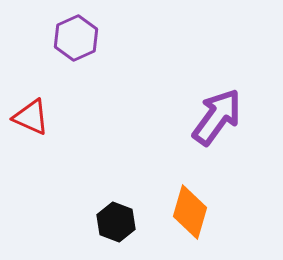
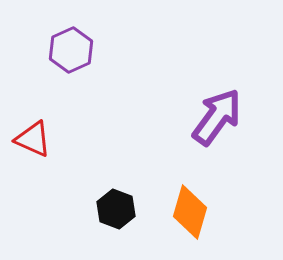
purple hexagon: moved 5 px left, 12 px down
red triangle: moved 2 px right, 22 px down
black hexagon: moved 13 px up
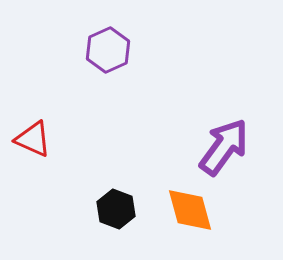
purple hexagon: moved 37 px right
purple arrow: moved 7 px right, 30 px down
orange diamond: moved 2 px up; rotated 32 degrees counterclockwise
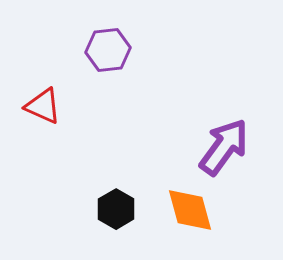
purple hexagon: rotated 18 degrees clockwise
red triangle: moved 10 px right, 33 px up
black hexagon: rotated 9 degrees clockwise
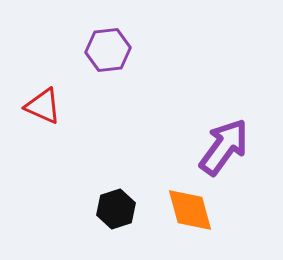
black hexagon: rotated 12 degrees clockwise
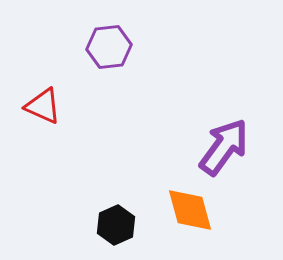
purple hexagon: moved 1 px right, 3 px up
black hexagon: moved 16 px down; rotated 6 degrees counterclockwise
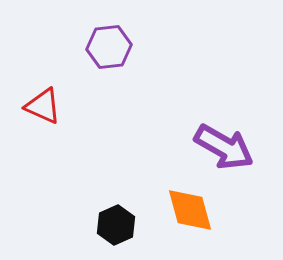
purple arrow: rotated 84 degrees clockwise
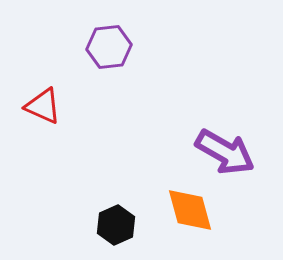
purple arrow: moved 1 px right, 5 px down
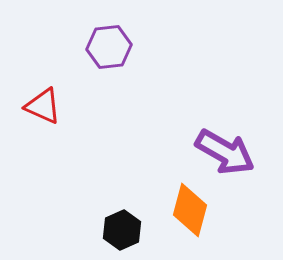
orange diamond: rotated 30 degrees clockwise
black hexagon: moved 6 px right, 5 px down
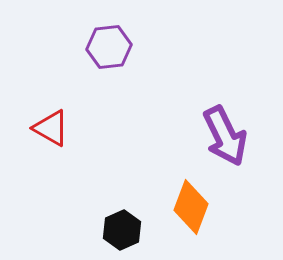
red triangle: moved 8 px right, 22 px down; rotated 6 degrees clockwise
purple arrow: moved 16 px up; rotated 34 degrees clockwise
orange diamond: moved 1 px right, 3 px up; rotated 6 degrees clockwise
